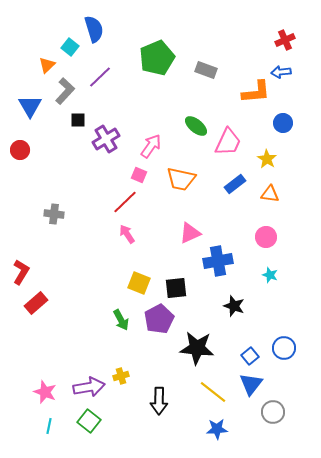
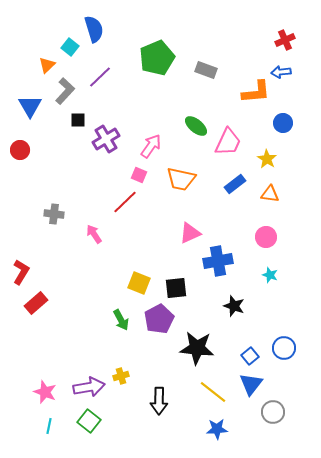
pink arrow at (127, 234): moved 33 px left
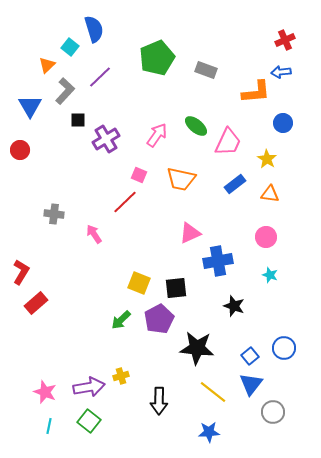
pink arrow at (151, 146): moved 6 px right, 11 px up
green arrow at (121, 320): rotated 75 degrees clockwise
blue star at (217, 429): moved 8 px left, 3 px down
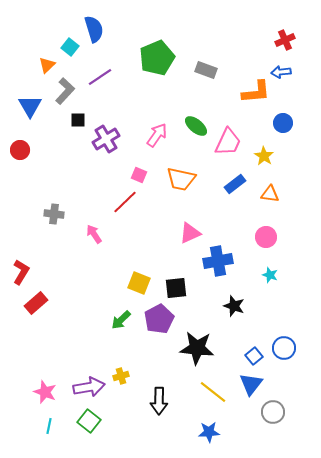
purple line at (100, 77): rotated 10 degrees clockwise
yellow star at (267, 159): moved 3 px left, 3 px up
blue square at (250, 356): moved 4 px right
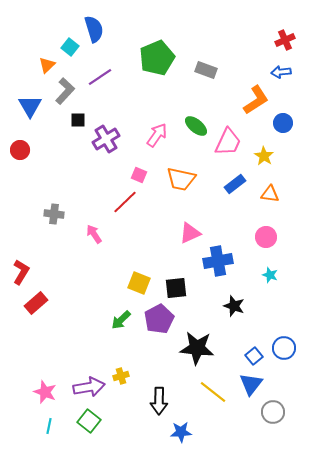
orange L-shape at (256, 92): moved 8 px down; rotated 28 degrees counterclockwise
blue star at (209, 432): moved 28 px left
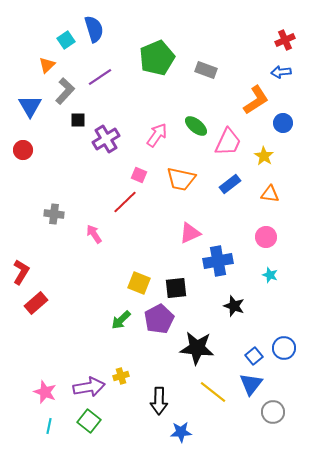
cyan square at (70, 47): moved 4 px left, 7 px up; rotated 18 degrees clockwise
red circle at (20, 150): moved 3 px right
blue rectangle at (235, 184): moved 5 px left
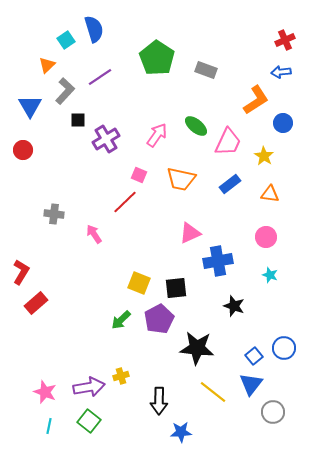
green pentagon at (157, 58): rotated 16 degrees counterclockwise
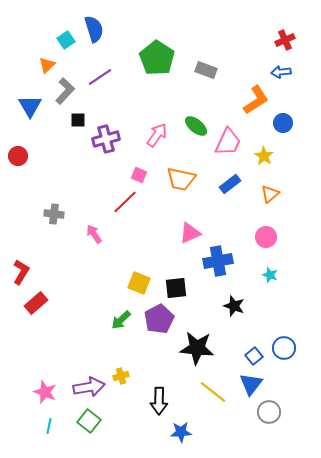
purple cross at (106, 139): rotated 16 degrees clockwise
red circle at (23, 150): moved 5 px left, 6 px down
orange triangle at (270, 194): rotated 48 degrees counterclockwise
gray circle at (273, 412): moved 4 px left
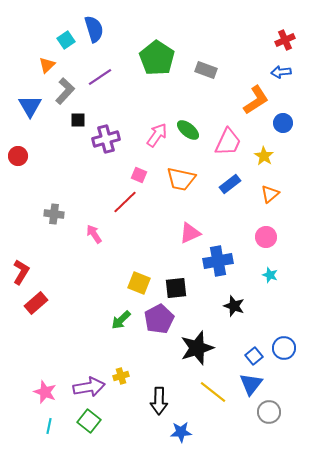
green ellipse at (196, 126): moved 8 px left, 4 px down
black star at (197, 348): rotated 24 degrees counterclockwise
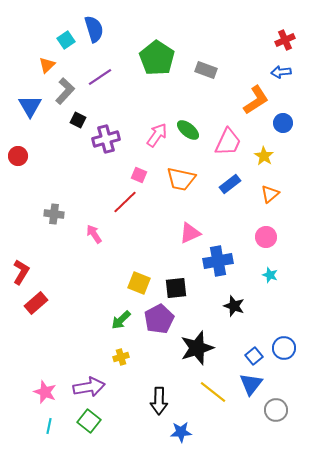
black square at (78, 120): rotated 28 degrees clockwise
yellow cross at (121, 376): moved 19 px up
gray circle at (269, 412): moved 7 px right, 2 px up
